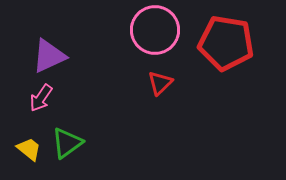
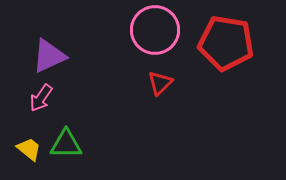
green triangle: moved 1 px left, 1 px down; rotated 36 degrees clockwise
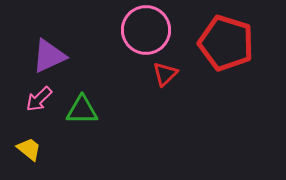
pink circle: moved 9 px left
red pentagon: rotated 8 degrees clockwise
red triangle: moved 5 px right, 9 px up
pink arrow: moved 2 px left, 1 px down; rotated 12 degrees clockwise
green triangle: moved 16 px right, 34 px up
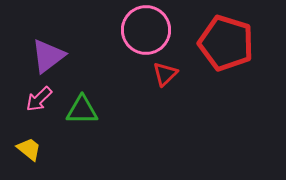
purple triangle: moved 1 px left; rotated 12 degrees counterclockwise
